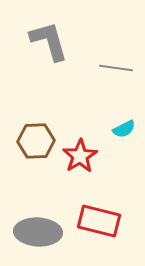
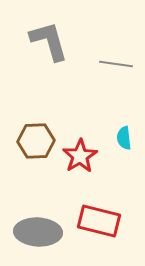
gray line: moved 4 px up
cyan semicircle: moved 9 px down; rotated 110 degrees clockwise
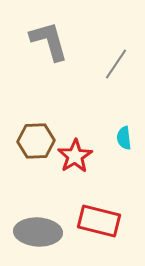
gray line: rotated 64 degrees counterclockwise
red star: moved 5 px left
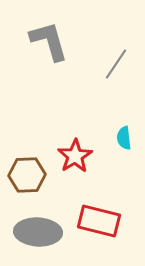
brown hexagon: moved 9 px left, 34 px down
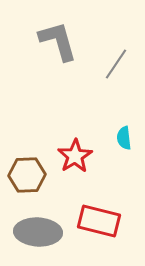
gray L-shape: moved 9 px right
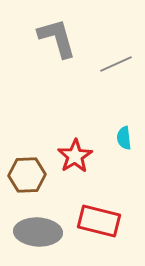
gray L-shape: moved 1 px left, 3 px up
gray line: rotated 32 degrees clockwise
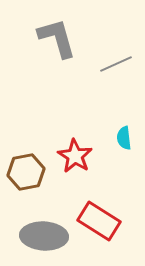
red star: rotated 8 degrees counterclockwise
brown hexagon: moved 1 px left, 3 px up; rotated 9 degrees counterclockwise
red rectangle: rotated 18 degrees clockwise
gray ellipse: moved 6 px right, 4 px down
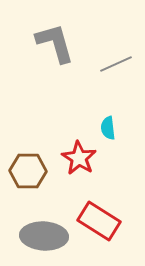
gray L-shape: moved 2 px left, 5 px down
cyan semicircle: moved 16 px left, 10 px up
red star: moved 4 px right, 2 px down
brown hexagon: moved 2 px right, 1 px up; rotated 12 degrees clockwise
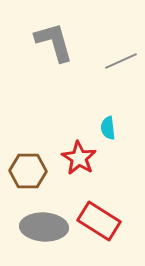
gray L-shape: moved 1 px left, 1 px up
gray line: moved 5 px right, 3 px up
gray ellipse: moved 9 px up
